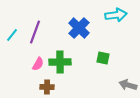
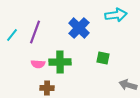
pink semicircle: rotated 64 degrees clockwise
brown cross: moved 1 px down
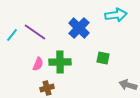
purple line: rotated 75 degrees counterclockwise
pink semicircle: rotated 72 degrees counterclockwise
brown cross: rotated 16 degrees counterclockwise
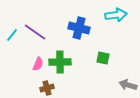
blue cross: rotated 30 degrees counterclockwise
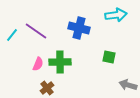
purple line: moved 1 px right, 1 px up
green square: moved 6 px right, 1 px up
brown cross: rotated 24 degrees counterclockwise
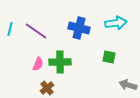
cyan arrow: moved 8 px down
cyan line: moved 2 px left, 6 px up; rotated 24 degrees counterclockwise
